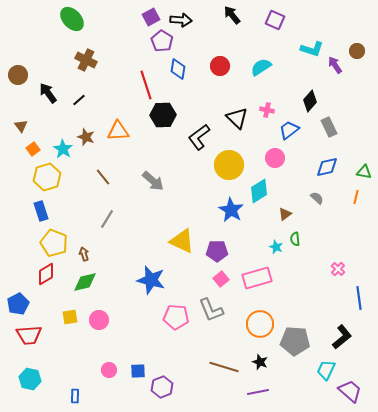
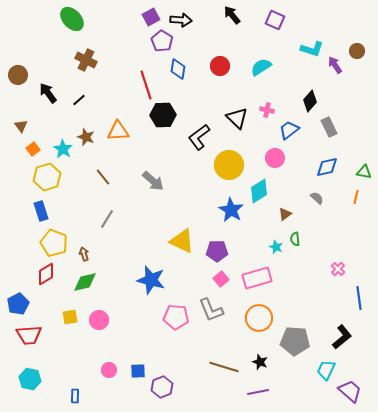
orange circle at (260, 324): moved 1 px left, 6 px up
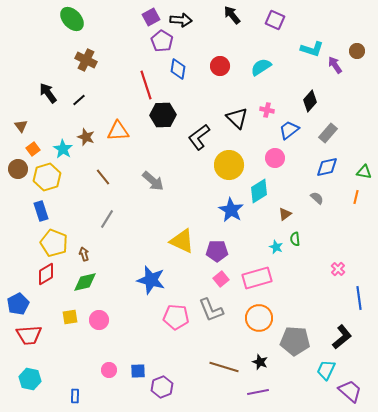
brown circle at (18, 75): moved 94 px down
gray rectangle at (329, 127): moved 1 px left, 6 px down; rotated 66 degrees clockwise
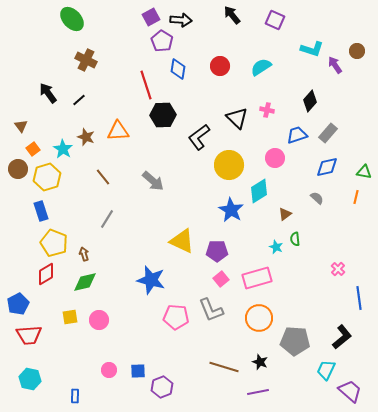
blue trapezoid at (289, 130): moved 8 px right, 5 px down; rotated 20 degrees clockwise
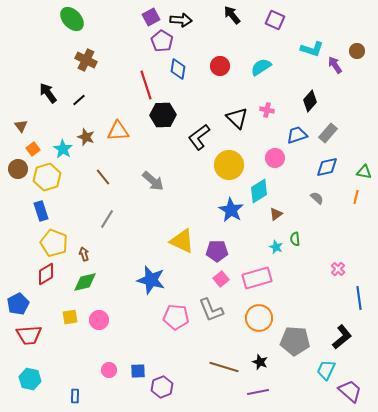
brown triangle at (285, 214): moved 9 px left
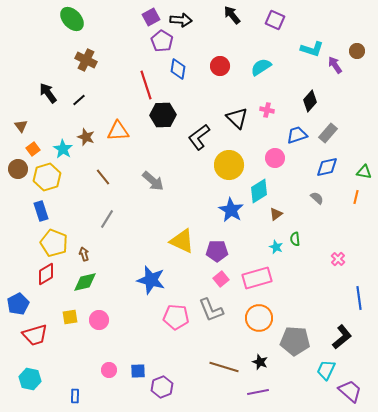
pink cross at (338, 269): moved 10 px up
red trapezoid at (29, 335): moved 6 px right; rotated 12 degrees counterclockwise
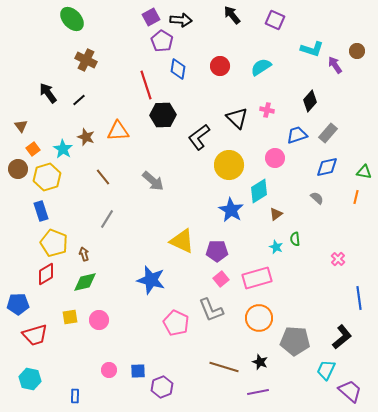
blue pentagon at (18, 304): rotated 25 degrees clockwise
pink pentagon at (176, 317): moved 6 px down; rotated 20 degrees clockwise
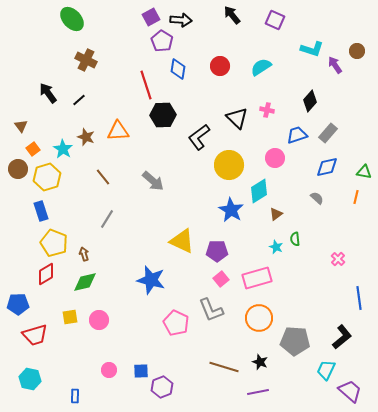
blue square at (138, 371): moved 3 px right
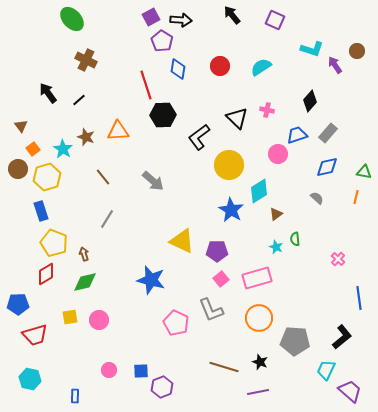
pink circle at (275, 158): moved 3 px right, 4 px up
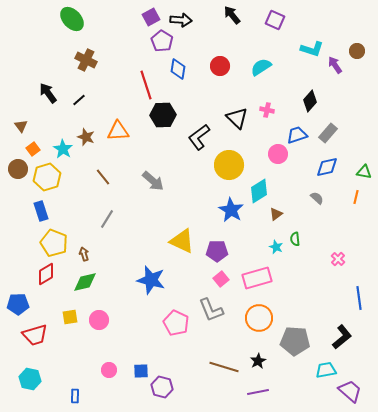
black star at (260, 362): moved 2 px left, 1 px up; rotated 21 degrees clockwise
cyan trapezoid at (326, 370): rotated 55 degrees clockwise
purple hexagon at (162, 387): rotated 25 degrees counterclockwise
